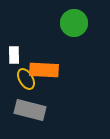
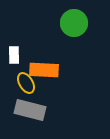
yellow ellipse: moved 4 px down
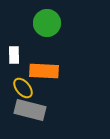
green circle: moved 27 px left
orange rectangle: moved 1 px down
yellow ellipse: moved 3 px left, 5 px down; rotated 10 degrees counterclockwise
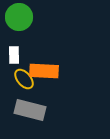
green circle: moved 28 px left, 6 px up
yellow ellipse: moved 1 px right, 9 px up
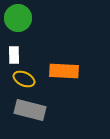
green circle: moved 1 px left, 1 px down
orange rectangle: moved 20 px right
yellow ellipse: rotated 25 degrees counterclockwise
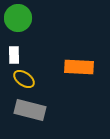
orange rectangle: moved 15 px right, 4 px up
yellow ellipse: rotated 10 degrees clockwise
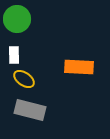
green circle: moved 1 px left, 1 px down
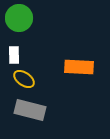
green circle: moved 2 px right, 1 px up
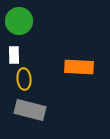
green circle: moved 3 px down
yellow ellipse: rotated 50 degrees clockwise
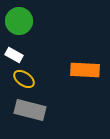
white rectangle: rotated 60 degrees counterclockwise
orange rectangle: moved 6 px right, 3 px down
yellow ellipse: rotated 50 degrees counterclockwise
